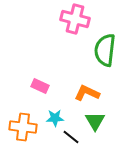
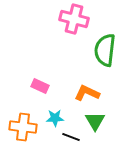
pink cross: moved 1 px left
black line: rotated 18 degrees counterclockwise
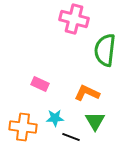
pink rectangle: moved 2 px up
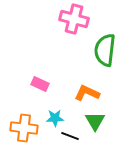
orange cross: moved 1 px right, 1 px down
black line: moved 1 px left, 1 px up
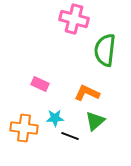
green triangle: rotated 20 degrees clockwise
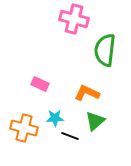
orange cross: rotated 8 degrees clockwise
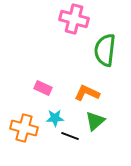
pink rectangle: moved 3 px right, 4 px down
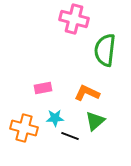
pink rectangle: rotated 36 degrees counterclockwise
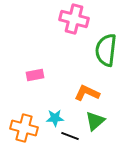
green semicircle: moved 1 px right
pink rectangle: moved 8 px left, 13 px up
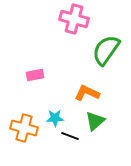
green semicircle: rotated 28 degrees clockwise
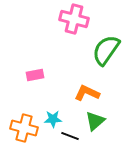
cyan star: moved 2 px left, 1 px down
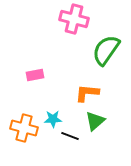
orange L-shape: rotated 20 degrees counterclockwise
